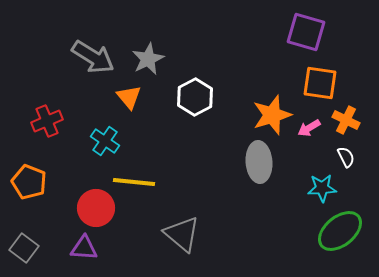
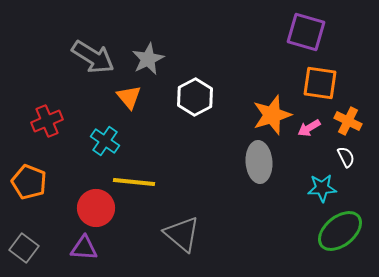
orange cross: moved 2 px right, 1 px down
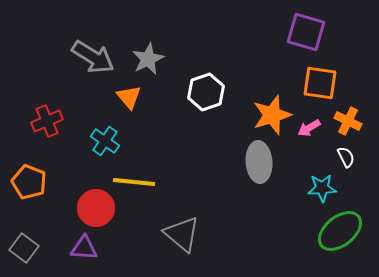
white hexagon: moved 11 px right, 5 px up; rotated 9 degrees clockwise
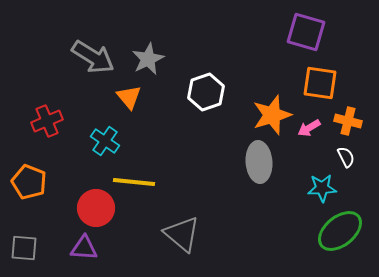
orange cross: rotated 12 degrees counterclockwise
gray square: rotated 32 degrees counterclockwise
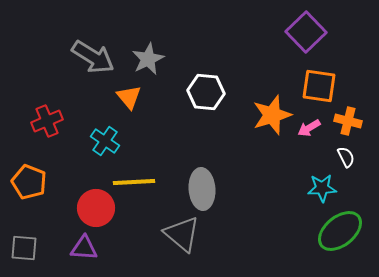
purple square: rotated 30 degrees clockwise
orange square: moved 1 px left, 3 px down
white hexagon: rotated 24 degrees clockwise
gray ellipse: moved 57 px left, 27 px down
yellow line: rotated 9 degrees counterclockwise
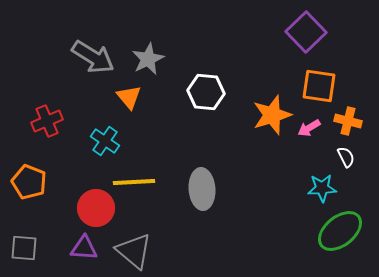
gray triangle: moved 48 px left, 17 px down
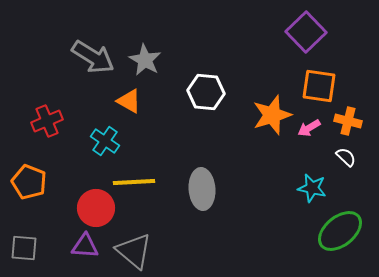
gray star: moved 3 px left, 1 px down; rotated 16 degrees counterclockwise
orange triangle: moved 4 px down; rotated 20 degrees counterclockwise
white semicircle: rotated 20 degrees counterclockwise
cyan star: moved 10 px left; rotated 16 degrees clockwise
purple triangle: moved 1 px right, 2 px up
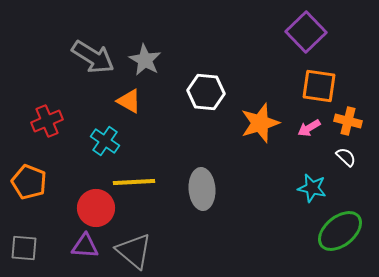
orange star: moved 12 px left, 8 px down
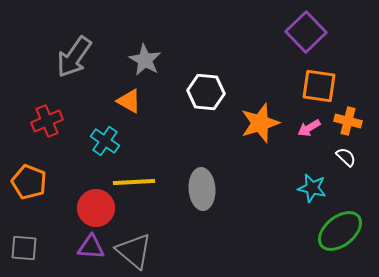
gray arrow: moved 19 px left; rotated 93 degrees clockwise
purple triangle: moved 6 px right, 1 px down
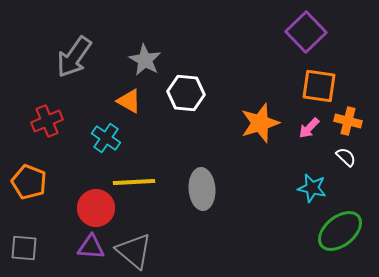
white hexagon: moved 20 px left, 1 px down
pink arrow: rotated 15 degrees counterclockwise
cyan cross: moved 1 px right, 3 px up
